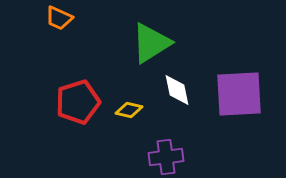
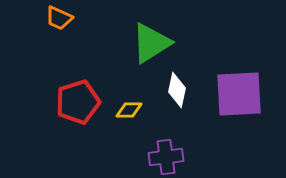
white diamond: rotated 24 degrees clockwise
yellow diamond: rotated 12 degrees counterclockwise
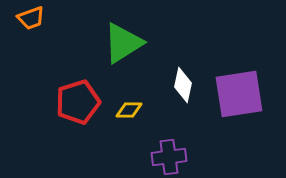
orange trapezoid: moved 28 px left; rotated 44 degrees counterclockwise
green triangle: moved 28 px left
white diamond: moved 6 px right, 5 px up
purple square: rotated 6 degrees counterclockwise
purple cross: moved 3 px right
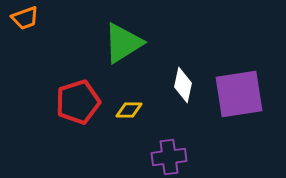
orange trapezoid: moved 6 px left
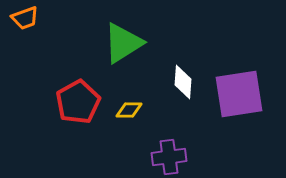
white diamond: moved 3 px up; rotated 8 degrees counterclockwise
red pentagon: rotated 12 degrees counterclockwise
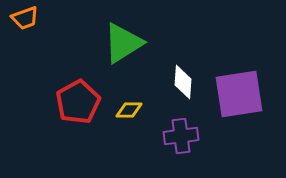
purple cross: moved 12 px right, 21 px up
